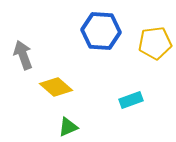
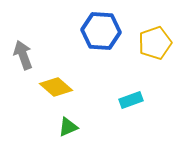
yellow pentagon: rotated 12 degrees counterclockwise
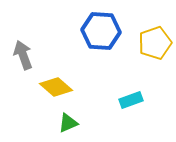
green triangle: moved 4 px up
